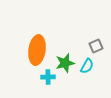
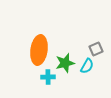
gray square: moved 3 px down
orange ellipse: moved 2 px right
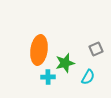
cyan semicircle: moved 1 px right, 11 px down
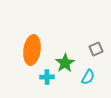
orange ellipse: moved 7 px left
green star: rotated 18 degrees counterclockwise
cyan cross: moved 1 px left
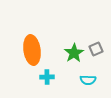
orange ellipse: rotated 16 degrees counterclockwise
green star: moved 9 px right, 10 px up
cyan semicircle: moved 3 px down; rotated 63 degrees clockwise
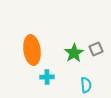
cyan semicircle: moved 2 px left, 5 px down; rotated 98 degrees counterclockwise
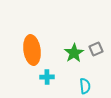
cyan semicircle: moved 1 px left, 1 px down
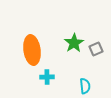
green star: moved 10 px up
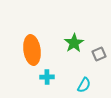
gray square: moved 3 px right, 5 px down
cyan semicircle: moved 1 px left, 1 px up; rotated 35 degrees clockwise
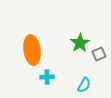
green star: moved 6 px right
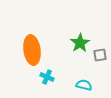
gray square: moved 1 px right, 1 px down; rotated 16 degrees clockwise
cyan cross: rotated 24 degrees clockwise
cyan semicircle: rotated 105 degrees counterclockwise
